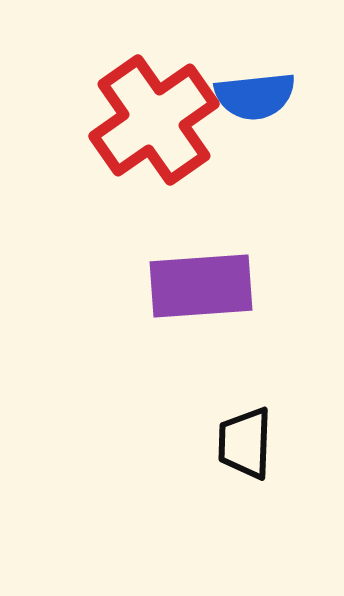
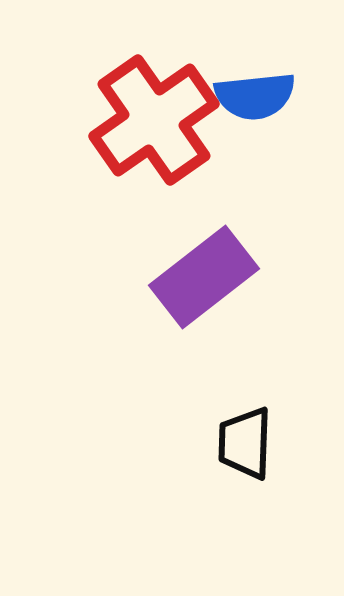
purple rectangle: moved 3 px right, 9 px up; rotated 34 degrees counterclockwise
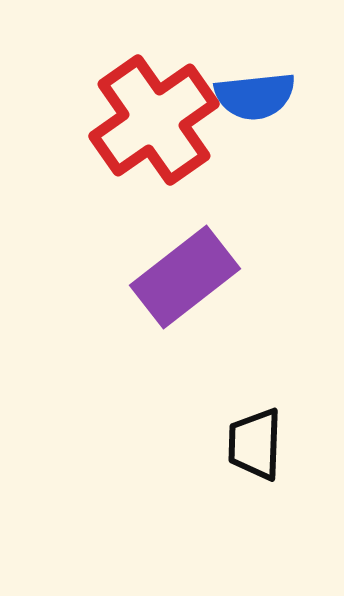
purple rectangle: moved 19 px left
black trapezoid: moved 10 px right, 1 px down
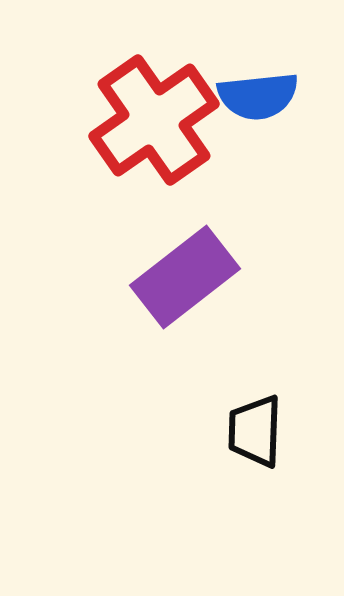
blue semicircle: moved 3 px right
black trapezoid: moved 13 px up
